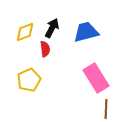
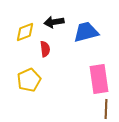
black arrow: moved 2 px right, 6 px up; rotated 126 degrees counterclockwise
pink rectangle: moved 3 px right, 1 px down; rotated 24 degrees clockwise
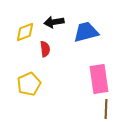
yellow pentagon: moved 4 px down
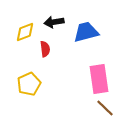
brown line: moved 1 px left, 1 px up; rotated 48 degrees counterclockwise
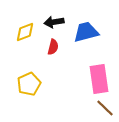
red semicircle: moved 8 px right, 2 px up; rotated 21 degrees clockwise
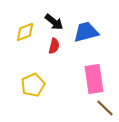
black arrow: rotated 132 degrees counterclockwise
red semicircle: moved 1 px right, 1 px up
pink rectangle: moved 5 px left
yellow pentagon: moved 4 px right, 1 px down
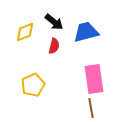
brown line: moved 14 px left; rotated 36 degrees clockwise
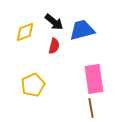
blue trapezoid: moved 4 px left, 2 px up
